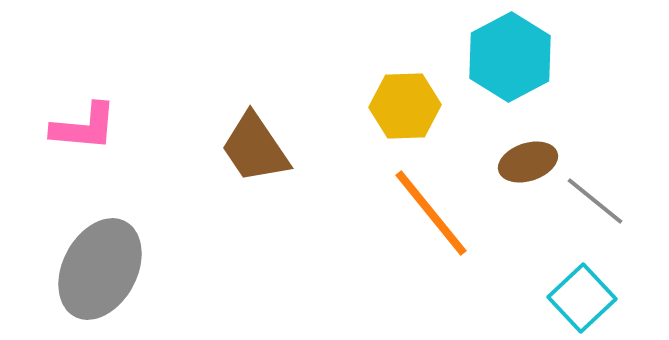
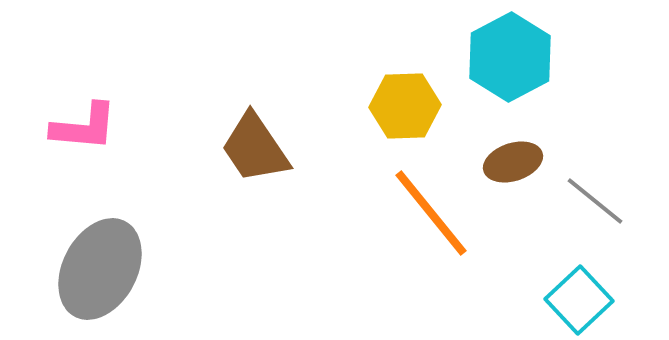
brown ellipse: moved 15 px left
cyan square: moved 3 px left, 2 px down
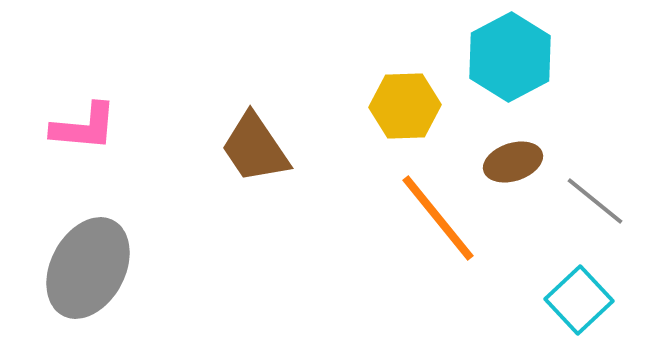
orange line: moved 7 px right, 5 px down
gray ellipse: moved 12 px left, 1 px up
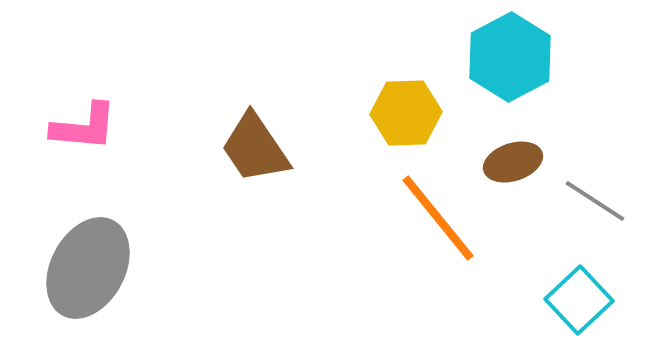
yellow hexagon: moved 1 px right, 7 px down
gray line: rotated 6 degrees counterclockwise
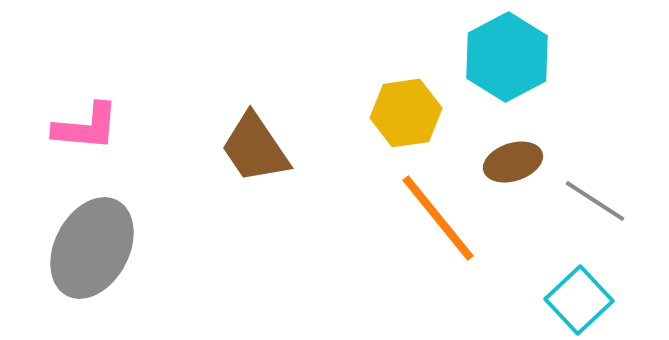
cyan hexagon: moved 3 px left
yellow hexagon: rotated 6 degrees counterclockwise
pink L-shape: moved 2 px right
gray ellipse: moved 4 px right, 20 px up
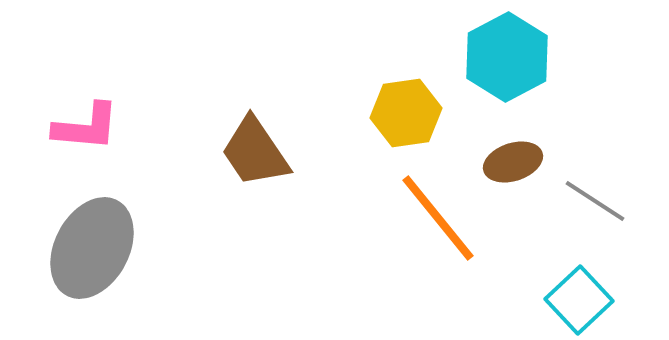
brown trapezoid: moved 4 px down
